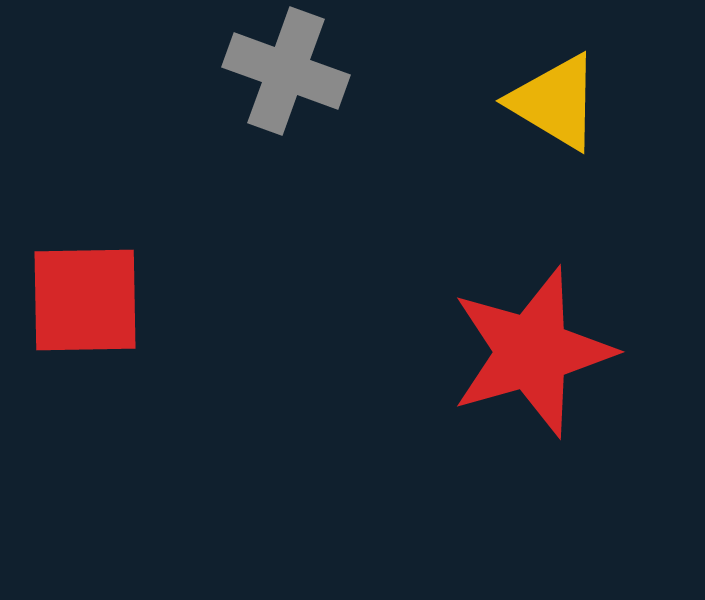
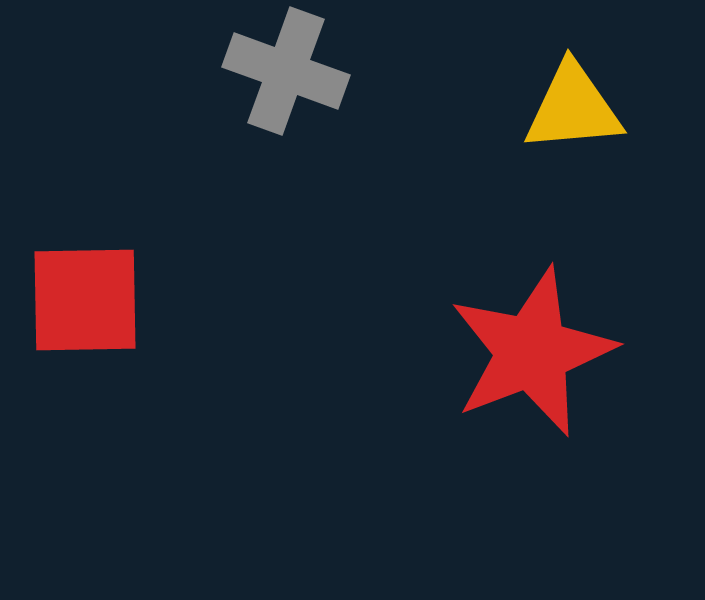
yellow triangle: moved 18 px right, 6 px down; rotated 36 degrees counterclockwise
red star: rotated 5 degrees counterclockwise
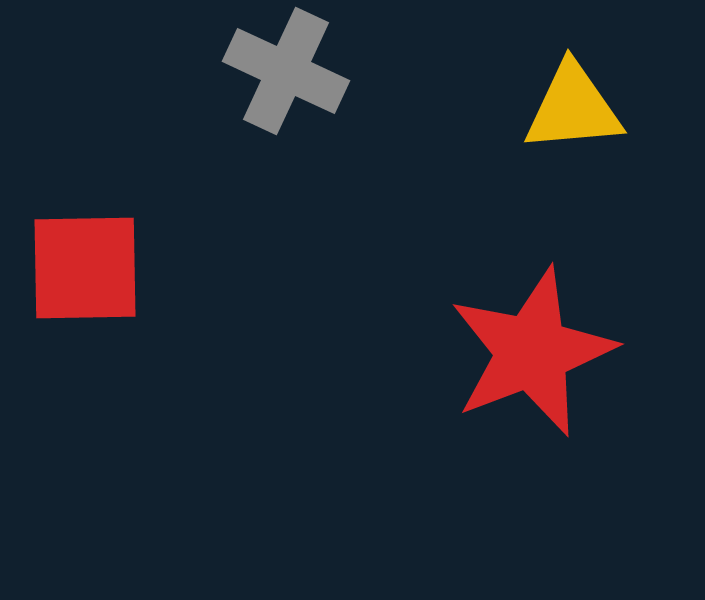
gray cross: rotated 5 degrees clockwise
red square: moved 32 px up
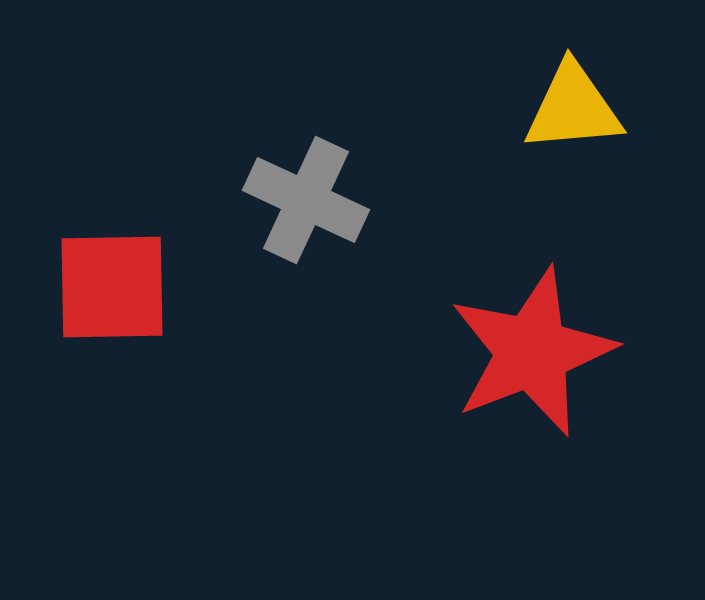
gray cross: moved 20 px right, 129 px down
red square: moved 27 px right, 19 px down
